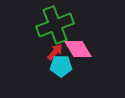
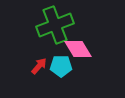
red arrow: moved 16 px left, 14 px down
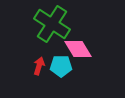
green cross: moved 3 px left, 1 px up; rotated 36 degrees counterclockwise
red arrow: rotated 24 degrees counterclockwise
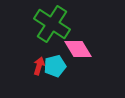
cyan pentagon: moved 6 px left; rotated 15 degrees counterclockwise
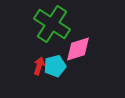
pink diamond: rotated 76 degrees counterclockwise
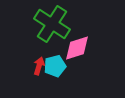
pink diamond: moved 1 px left, 1 px up
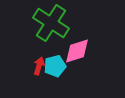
green cross: moved 1 px left, 1 px up
pink diamond: moved 3 px down
